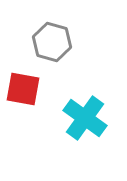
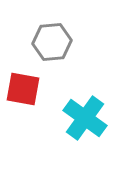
gray hexagon: rotated 21 degrees counterclockwise
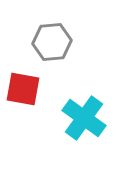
cyan cross: moved 1 px left
